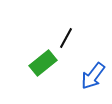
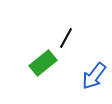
blue arrow: moved 1 px right
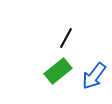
green rectangle: moved 15 px right, 8 px down
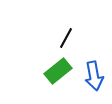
blue arrow: rotated 48 degrees counterclockwise
